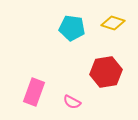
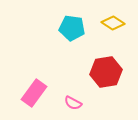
yellow diamond: rotated 15 degrees clockwise
pink rectangle: moved 1 px down; rotated 16 degrees clockwise
pink semicircle: moved 1 px right, 1 px down
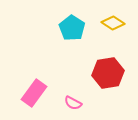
cyan pentagon: rotated 25 degrees clockwise
red hexagon: moved 2 px right, 1 px down
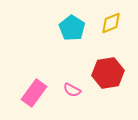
yellow diamond: moved 2 px left; rotated 55 degrees counterclockwise
pink semicircle: moved 1 px left, 13 px up
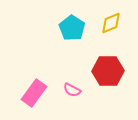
red hexagon: moved 2 px up; rotated 8 degrees clockwise
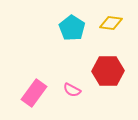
yellow diamond: rotated 30 degrees clockwise
